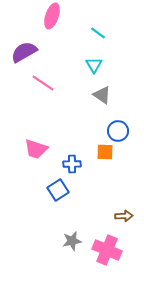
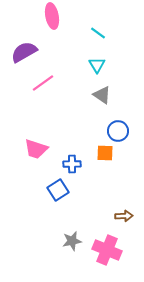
pink ellipse: rotated 30 degrees counterclockwise
cyan triangle: moved 3 px right
pink line: rotated 70 degrees counterclockwise
orange square: moved 1 px down
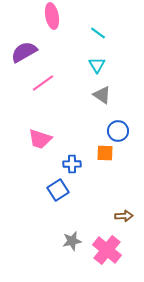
pink trapezoid: moved 4 px right, 10 px up
pink cross: rotated 16 degrees clockwise
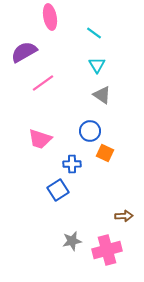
pink ellipse: moved 2 px left, 1 px down
cyan line: moved 4 px left
blue circle: moved 28 px left
orange square: rotated 24 degrees clockwise
pink cross: rotated 36 degrees clockwise
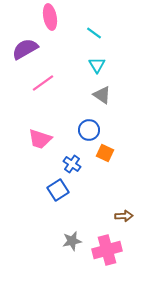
purple semicircle: moved 1 px right, 3 px up
blue circle: moved 1 px left, 1 px up
blue cross: rotated 36 degrees clockwise
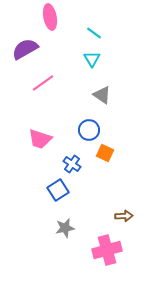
cyan triangle: moved 5 px left, 6 px up
gray star: moved 7 px left, 13 px up
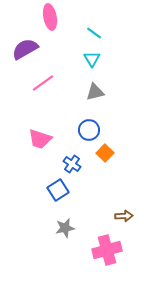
gray triangle: moved 7 px left, 3 px up; rotated 48 degrees counterclockwise
orange square: rotated 18 degrees clockwise
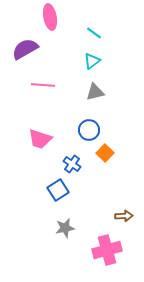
cyan triangle: moved 2 px down; rotated 24 degrees clockwise
pink line: moved 2 px down; rotated 40 degrees clockwise
